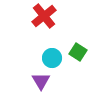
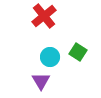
cyan circle: moved 2 px left, 1 px up
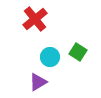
red cross: moved 9 px left, 3 px down
purple triangle: moved 3 px left, 1 px down; rotated 30 degrees clockwise
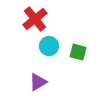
green square: rotated 18 degrees counterclockwise
cyan circle: moved 1 px left, 11 px up
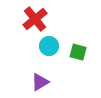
purple triangle: moved 2 px right
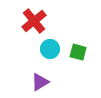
red cross: moved 1 px left, 2 px down
cyan circle: moved 1 px right, 3 px down
